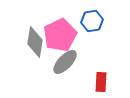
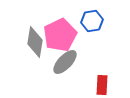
red rectangle: moved 1 px right, 3 px down
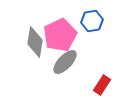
red rectangle: rotated 30 degrees clockwise
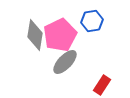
gray diamond: moved 7 px up
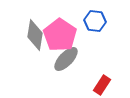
blue hexagon: moved 3 px right; rotated 15 degrees clockwise
pink pentagon: rotated 12 degrees counterclockwise
gray ellipse: moved 1 px right, 3 px up
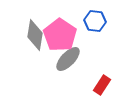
gray ellipse: moved 2 px right
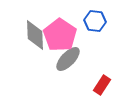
gray diamond: rotated 12 degrees counterclockwise
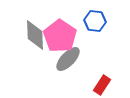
pink pentagon: moved 1 px down
